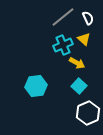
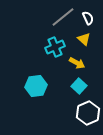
cyan cross: moved 8 px left, 2 px down
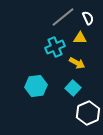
yellow triangle: moved 4 px left, 1 px up; rotated 40 degrees counterclockwise
cyan square: moved 6 px left, 2 px down
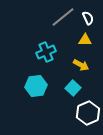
yellow triangle: moved 5 px right, 2 px down
cyan cross: moved 9 px left, 5 px down
yellow arrow: moved 4 px right, 2 px down
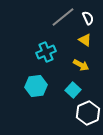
yellow triangle: rotated 32 degrees clockwise
cyan square: moved 2 px down
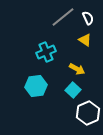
yellow arrow: moved 4 px left, 4 px down
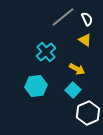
white semicircle: moved 1 px left, 1 px down
cyan cross: rotated 18 degrees counterclockwise
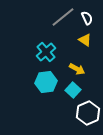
white semicircle: moved 1 px up
cyan hexagon: moved 10 px right, 4 px up
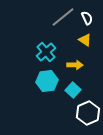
yellow arrow: moved 2 px left, 4 px up; rotated 28 degrees counterclockwise
cyan hexagon: moved 1 px right, 1 px up
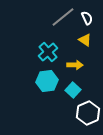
cyan cross: moved 2 px right
